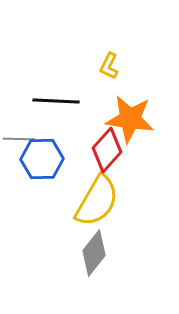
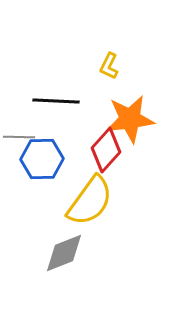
orange star: rotated 15 degrees counterclockwise
gray line: moved 2 px up
red diamond: moved 1 px left
yellow semicircle: moved 7 px left; rotated 6 degrees clockwise
gray diamond: moved 30 px left; rotated 30 degrees clockwise
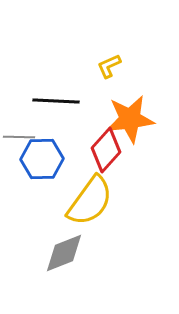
yellow L-shape: rotated 40 degrees clockwise
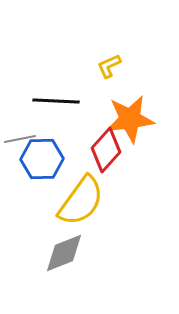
gray line: moved 1 px right, 2 px down; rotated 12 degrees counterclockwise
yellow semicircle: moved 9 px left
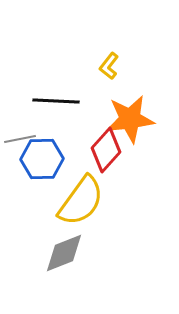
yellow L-shape: rotated 28 degrees counterclockwise
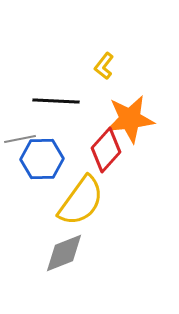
yellow L-shape: moved 5 px left
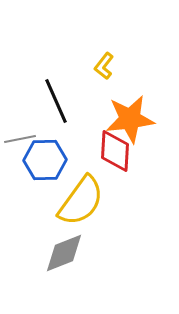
black line: rotated 63 degrees clockwise
red diamond: moved 9 px right, 1 px down; rotated 39 degrees counterclockwise
blue hexagon: moved 3 px right, 1 px down
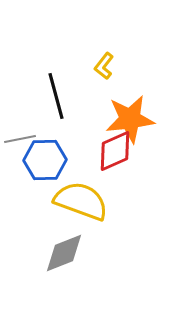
black line: moved 5 px up; rotated 9 degrees clockwise
red diamond: rotated 63 degrees clockwise
yellow semicircle: rotated 106 degrees counterclockwise
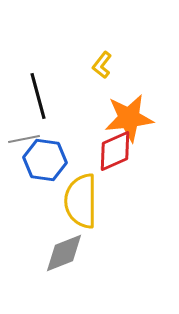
yellow L-shape: moved 2 px left, 1 px up
black line: moved 18 px left
orange star: moved 1 px left, 1 px up
gray line: moved 4 px right
blue hexagon: rotated 9 degrees clockwise
yellow semicircle: rotated 110 degrees counterclockwise
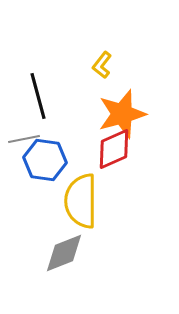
orange star: moved 7 px left, 4 px up; rotated 9 degrees counterclockwise
red diamond: moved 1 px left, 2 px up
